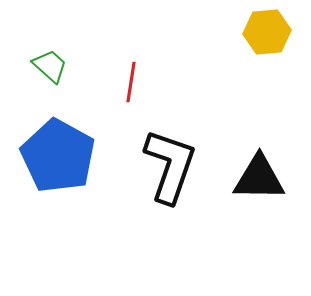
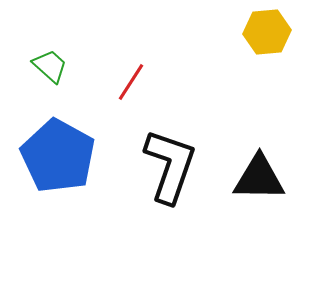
red line: rotated 24 degrees clockwise
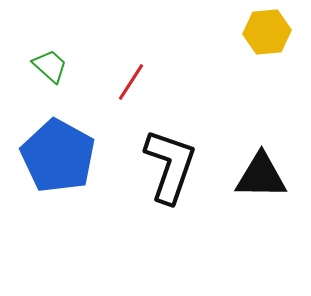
black triangle: moved 2 px right, 2 px up
